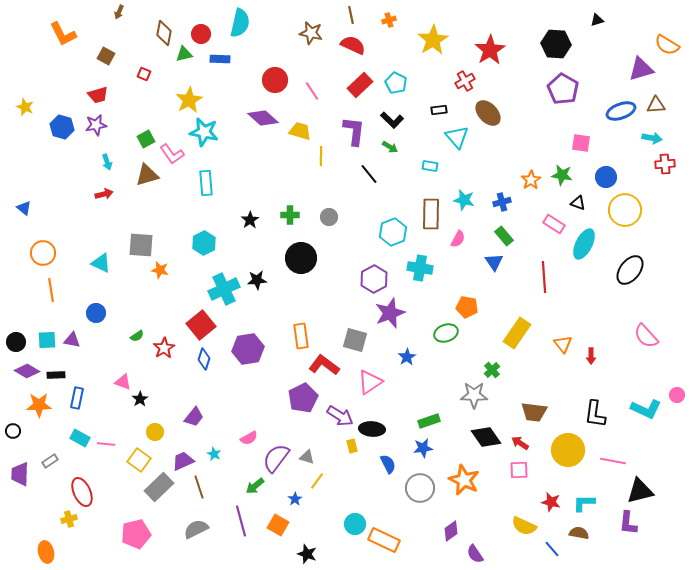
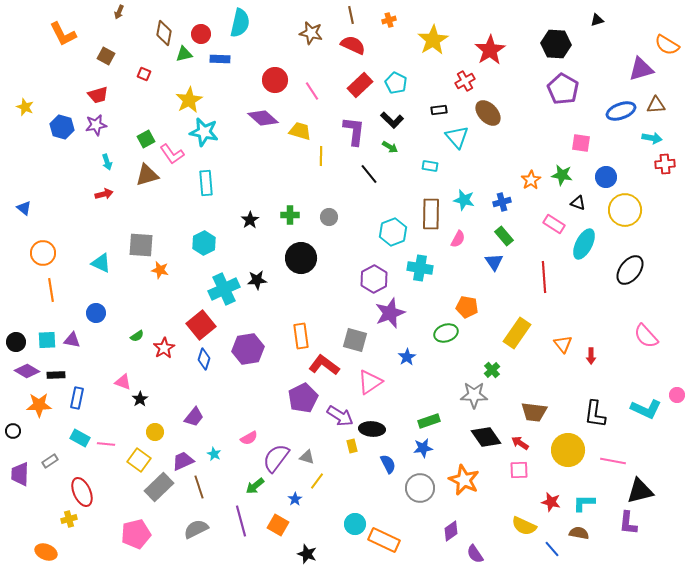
orange ellipse at (46, 552): rotated 55 degrees counterclockwise
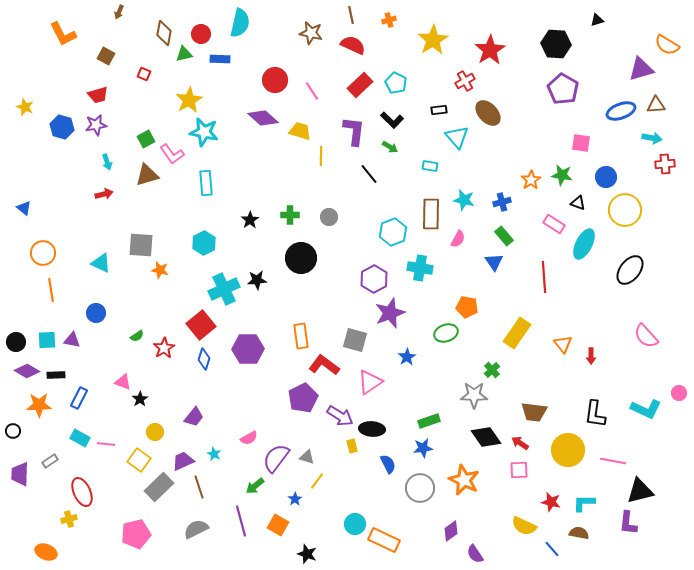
purple hexagon at (248, 349): rotated 8 degrees clockwise
pink circle at (677, 395): moved 2 px right, 2 px up
blue rectangle at (77, 398): moved 2 px right; rotated 15 degrees clockwise
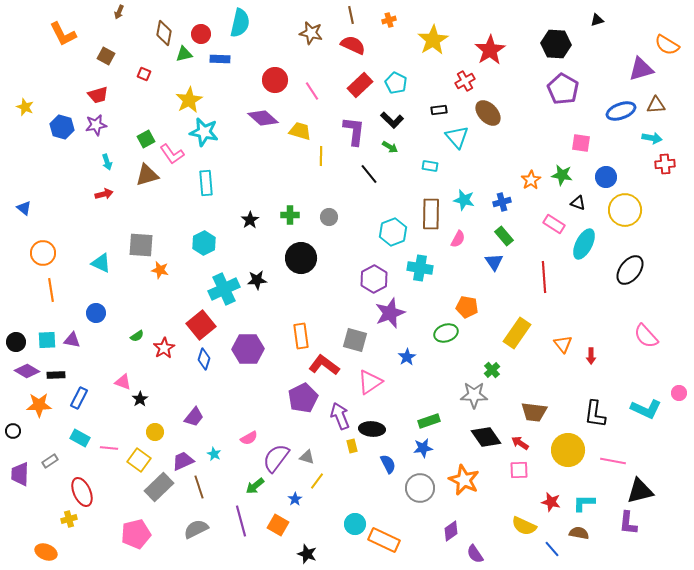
purple arrow at (340, 416): rotated 144 degrees counterclockwise
pink line at (106, 444): moved 3 px right, 4 px down
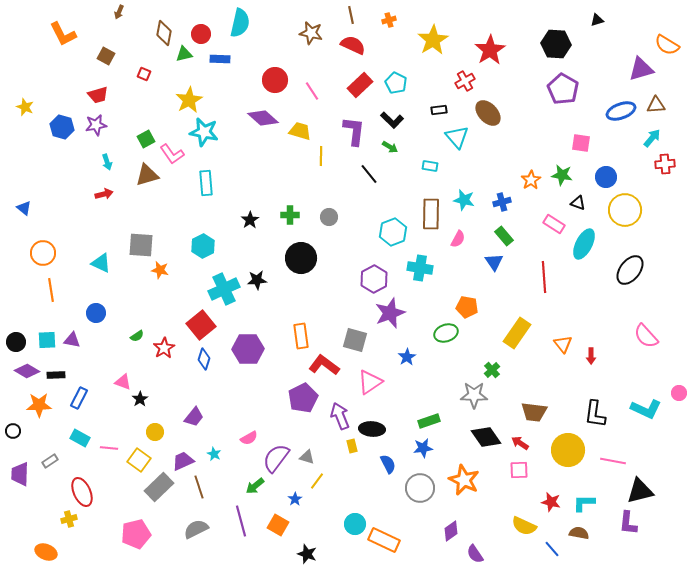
cyan arrow at (652, 138): rotated 60 degrees counterclockwise
cyan hexagon at (204, 243): moved 1 px left, 3 px down
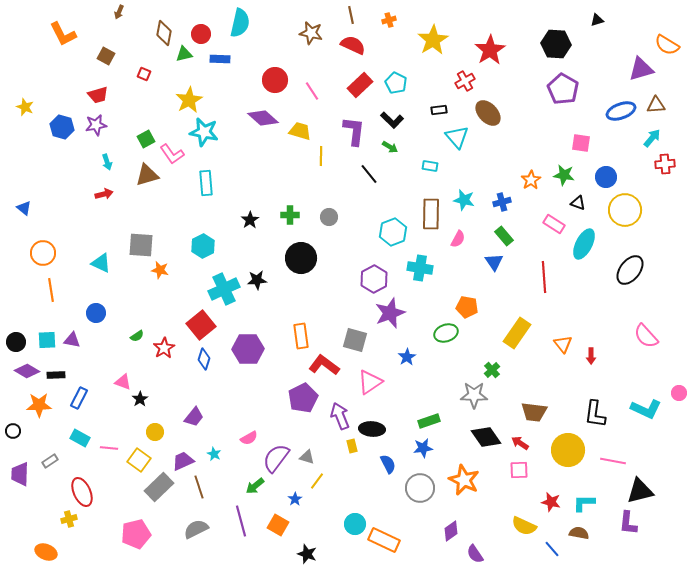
green star at (562, 175): moved 2 px right
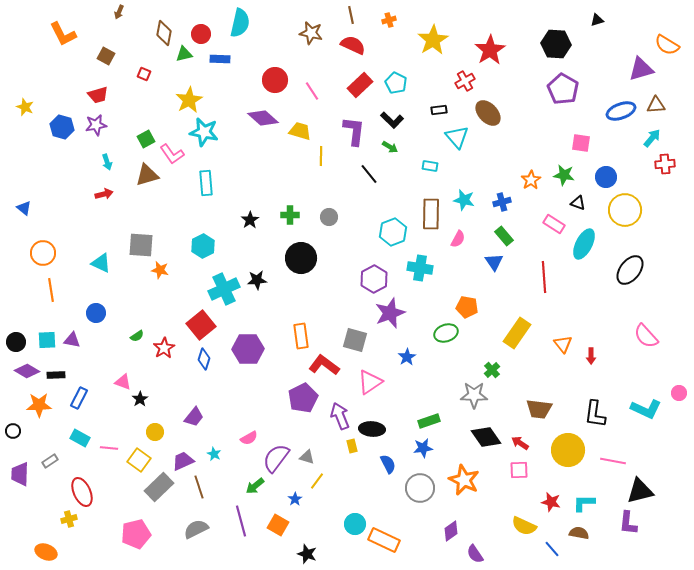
brown trapezoid at (534, 412): moved 5 px right, 3 px up
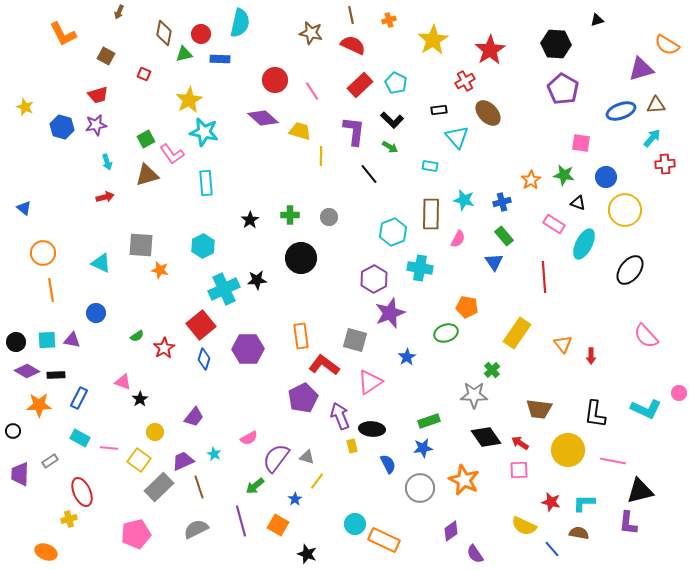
red arrow at (104, 194): moved 1 px right, 3 px down
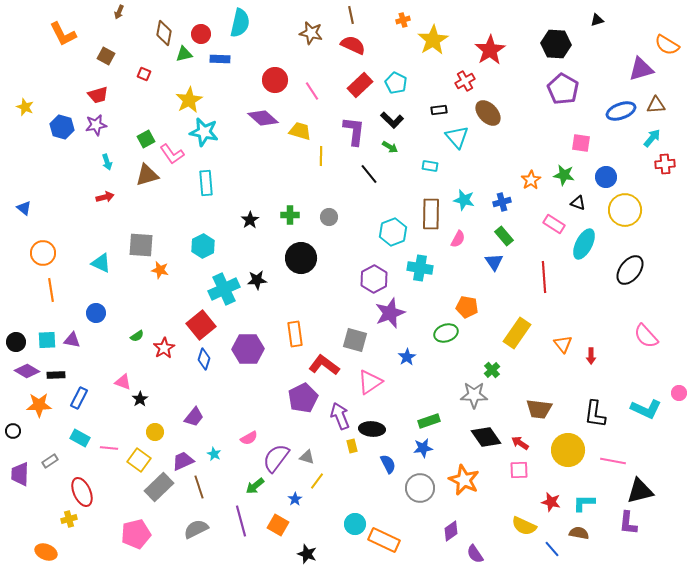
orange cross at (389, 20): moved 14 px right
orange rectangle at (301, 336): moved 6 px left, 2 px up
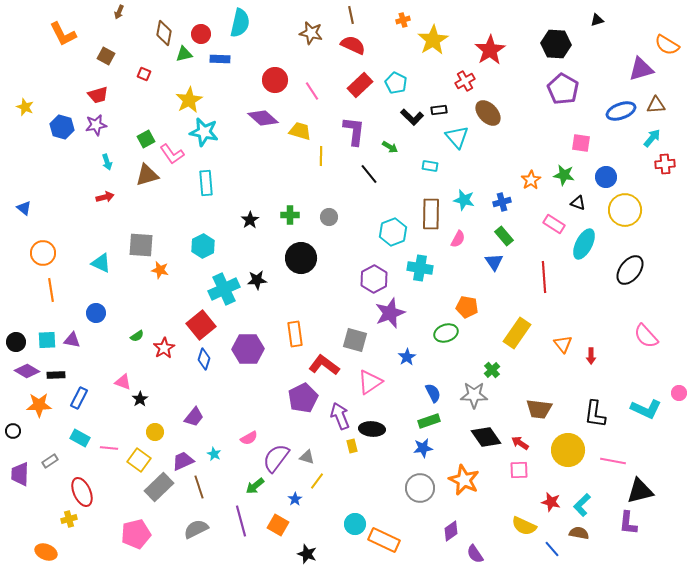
black L-shape at (392, 120): moved 20 px right, 3 px up
blue semicircle at (388, 464): moved 45 px right, 71 px up
cyan L-shape at (584, 503): moved 2 px left, 2 px down; rotated 45 degrees counterclockwise
